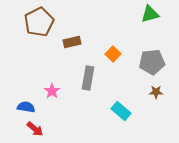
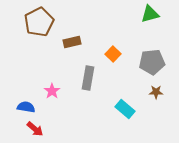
cyan rectangle: moved 4 px right, 2 px up
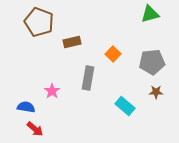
brown pentagon: rotated 24 degrees counterclockwise
cyan rectangle: moved 3 px up
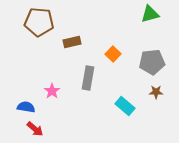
brown pentagon: rotated 16 degrees counterclockwise
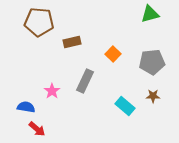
gray rectangle: moved 3 px left, 3 px down; rotated 15 degrees clockwise
brown star: moved 3 px left, 4 px down
red arrow: moved 2 px right
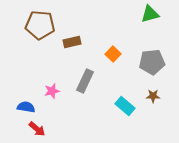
brown pentagon: moved 1 px right, 3 px down
pink star: rotated 21 degrees clockwise
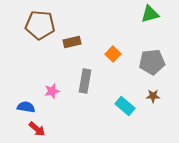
gray rectangle: rotated 15 degrees counterclockwise
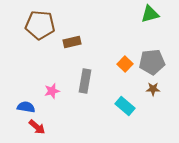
orange square: moved 12 px right, 10 px down
brown star: moved 7 px up
red arrow: moved 2 px up
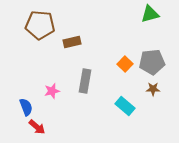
blue semicircle: rotated 60 degrees clockwise
